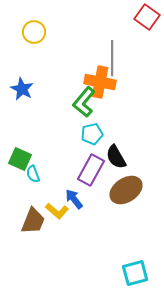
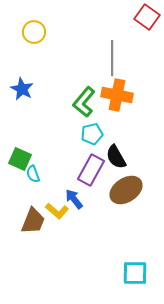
orange cross: moved 17 px right, 13 px down
cyan square: rotated 16 degrees clockwise
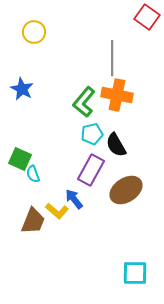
black semicircle: moved 12 px up
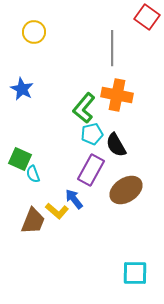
gray line: moved 10 px up
green L-shape: moved 6 px down
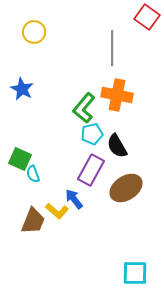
black semicircle: moved 1 px right, 1 px down
brown ellipse: moved 2 px up
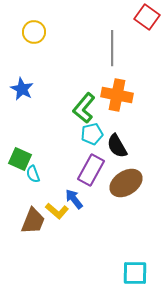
brown ellipse: moved 5 px up
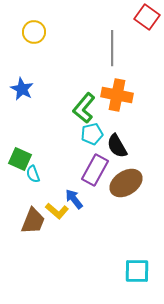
purple rectangle: moved 4 px right
cyan square: moved 2 px right, 2 px up
